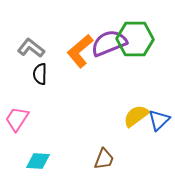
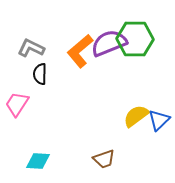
gray L-shape: rotated 12 degrees counterclockwise
pink trapezoid: moved 15 px up
brown trapezoid: rotated 50 degrees clockwise
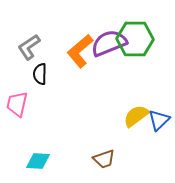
gray L-shape: moved 2 px left, 1 px up; rotated 60 degrees counterclockwise
pink trapezoid: rotated 20 degrees counterclockwise
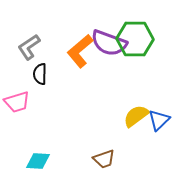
purple semicircle: rotated 138 degrees counterclockwise
pink trapezoid: moved 2 px up; rotated 120 degrees counterclockwise
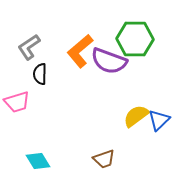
purple semicircle: moved 18 px down
cyan diamond: rotated 55 degrees clockwise
